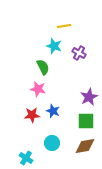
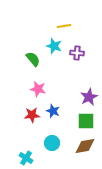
purple cross: moved 2 px left; rotated 24 degrees counterclockwise
green semicircle: moved 10 px left, 8 px up; rotated 14 degrees counterclockwise
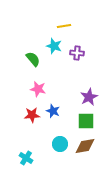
cyan circle: moved 8 px right, 1 px down
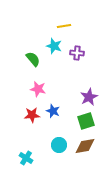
green square: rotated 18 degrees counterclockwise
cyan circle: moved 1 px left, 1 px down
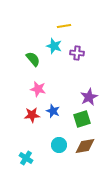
green square: moved 4 px left, 2 px up
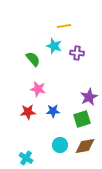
blue star: rotated 24 degrees counterclockwise
red star: moved 4 px left, 3 px up
cyan circle: moved 1 px right
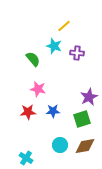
yellow line: rotated 32 degrees counterclockwise
